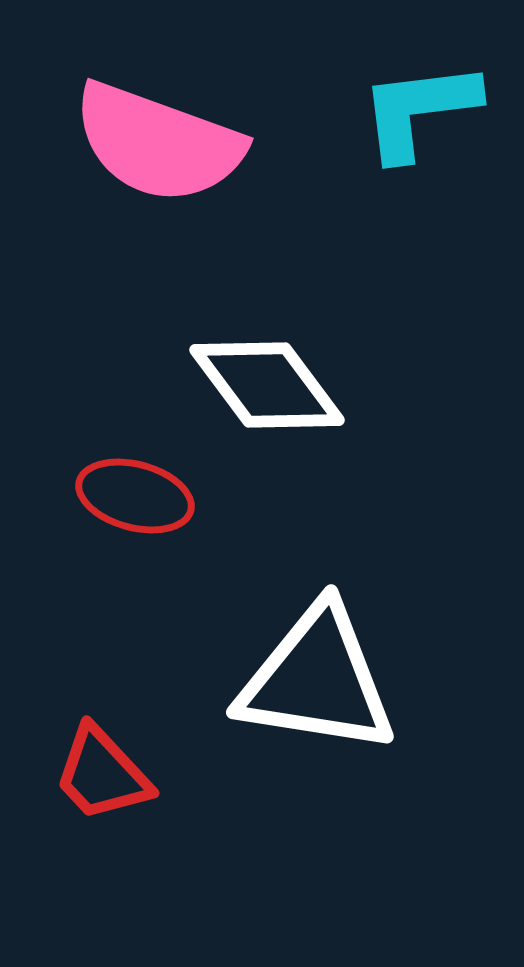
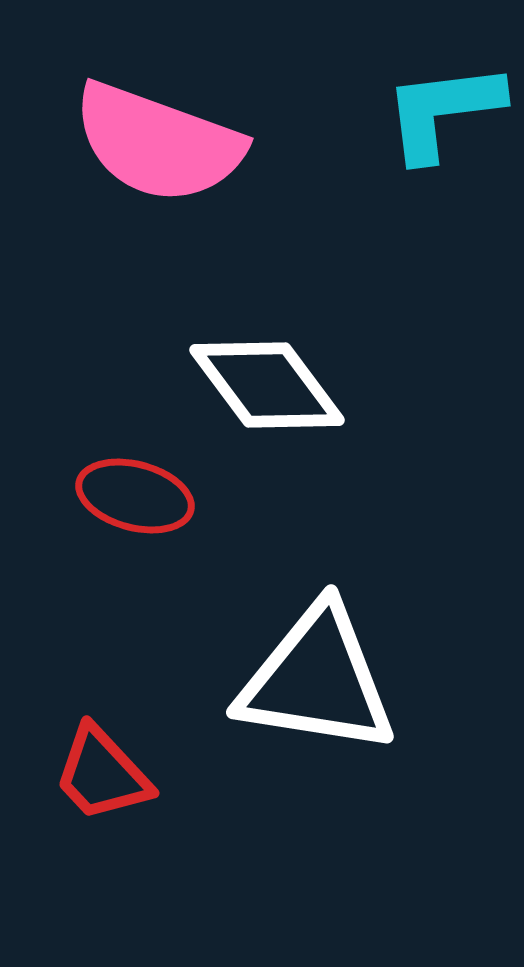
cyan L-shape: moved 24 px right, 1 px down
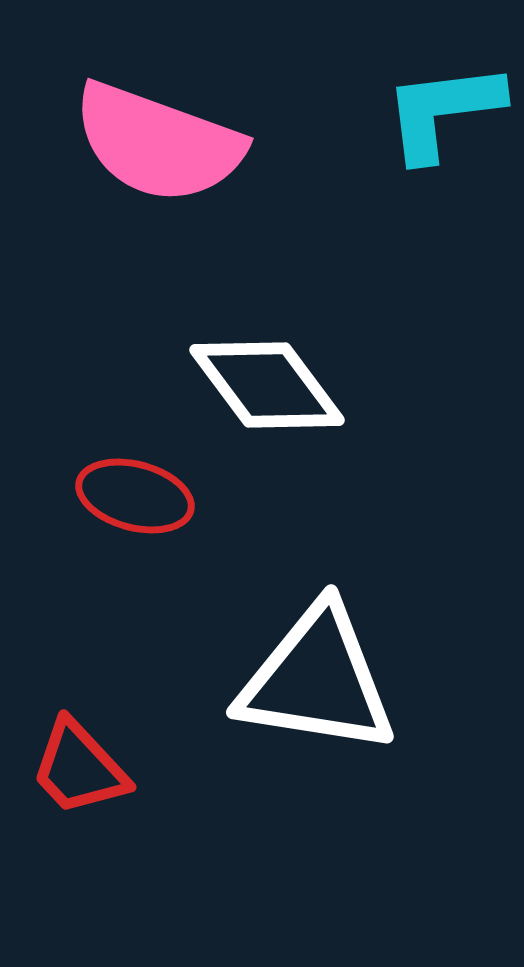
red trapezoid: moved 23 px left, 6 px up
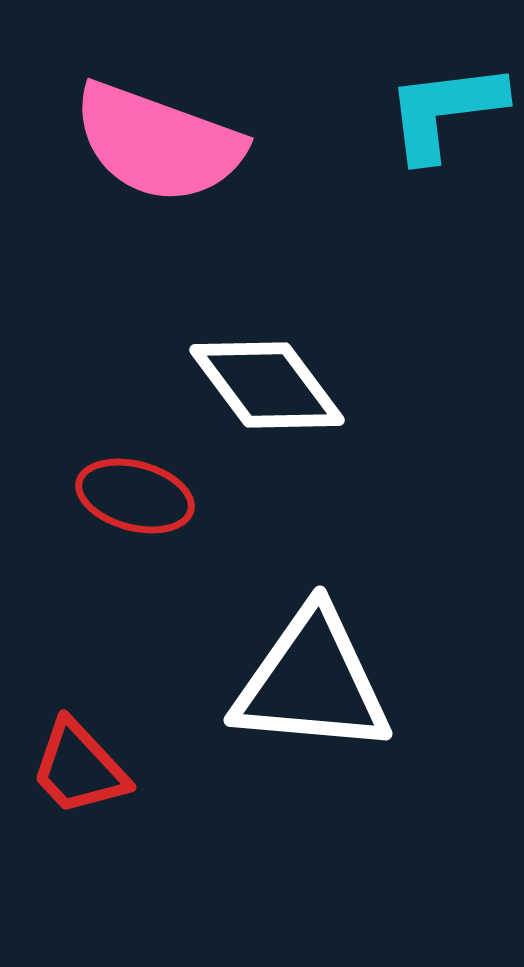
cyan L-shape: moved 2 px right
white triangle: moved 5 px left, 2 px down; rotated 4 degrees counterclockwise
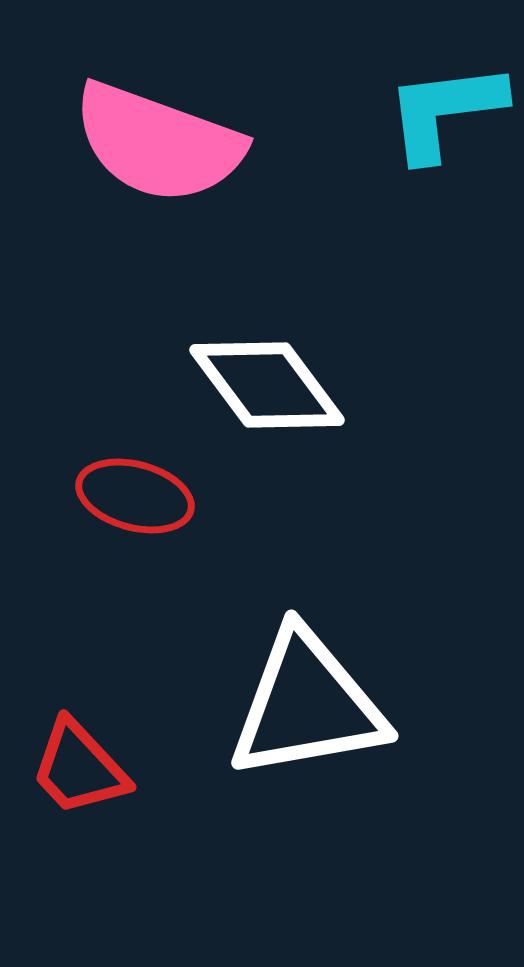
white triangle: moved 5 px left, 23 px down; rotated 15 degrees counterclockwise
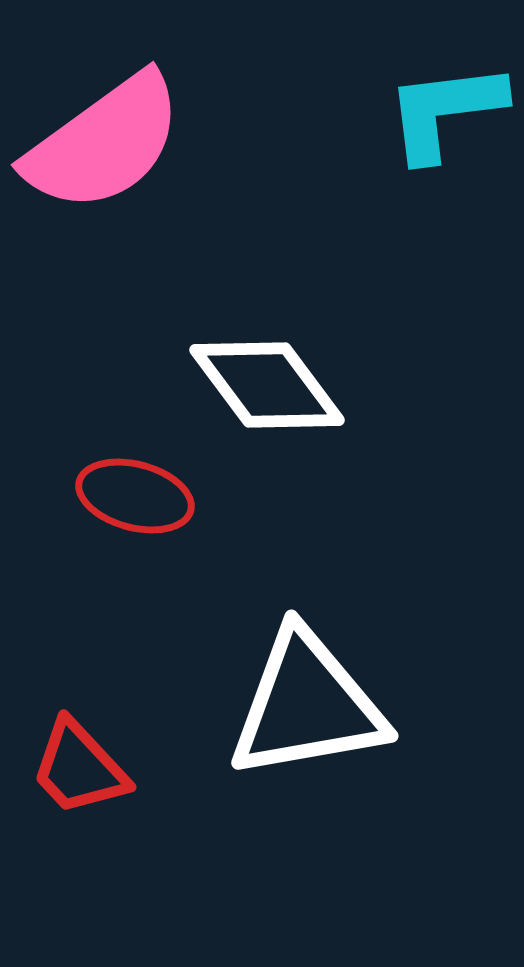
pink semicircle: moved 54 px left; rotated 56 degrees counterclockwise
